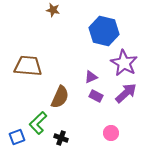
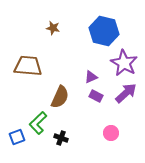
brown star: moved 18 px down
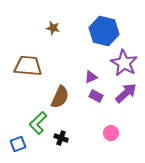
blue square: moved 1 px right, 7 px down
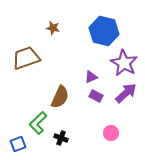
brown trapezoid: moved 2 px left, 8 px up; rotated 24 degrees counterclockwise
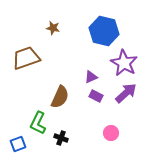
green L-shape: rotated 20 degrees counterclockwise
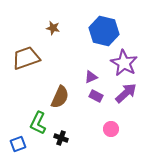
pink circle: moved 4 px up
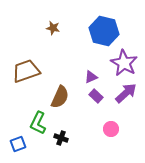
brown trapezoid: moved 13 px down
purple rectangle: rotated 16 degrees clockwise
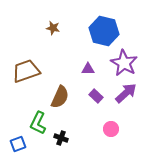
purple triangle: moved 3 px left, 8 px up; rotated 24 degrees clockwise
